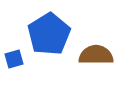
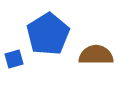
blue pentagon: moved 1 px left
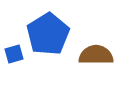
blue square: moved 5 px up
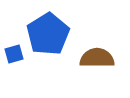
brown semicircle: moved 1 px right, 3 px down
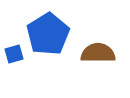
brown semicircle: moved 1 px right, 5 px up
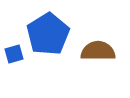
brown semicircle: moved 2 px up
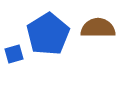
brown semicircle: moved 23 px up
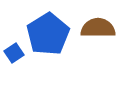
blue square: moved 1 px up; rotated 18 degrees counterclockwise
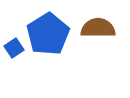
blue square: moved 5 px up
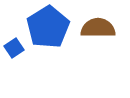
blue pentagon: moved 7 px up
